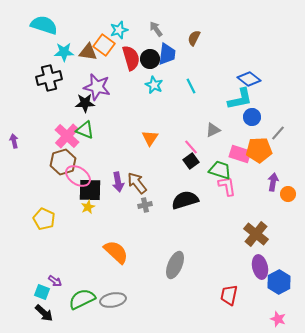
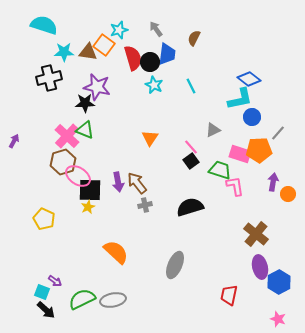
red semicircle at (131, 58): moved 2 px right
black circle at (150, 59): moved 3 px down
purple arrow at (14, 141): rotated 40 degrees clockwise
pink L-shape at (227, 186): moved 8 px right
black semicircle at (185, 200): moved 5 px right, 7 px down
black arrow at (44, 313): moved 2 px right, 3 px up
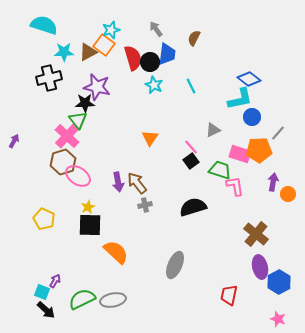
cyan star at (119, 30): moved 8 px left
brown triangle at (88, 52): rotated 36 degrees counterclockwise
green triangle at (85, 130): moved 7 px left, 10 px up; rotated 30 degrees clockwise
black square at (90, 190): moved 35 px down
black semicircle at (190, 207): moved 3 px right
purple arrow at (55, 281): rotated 96 degrees counterclockwise
